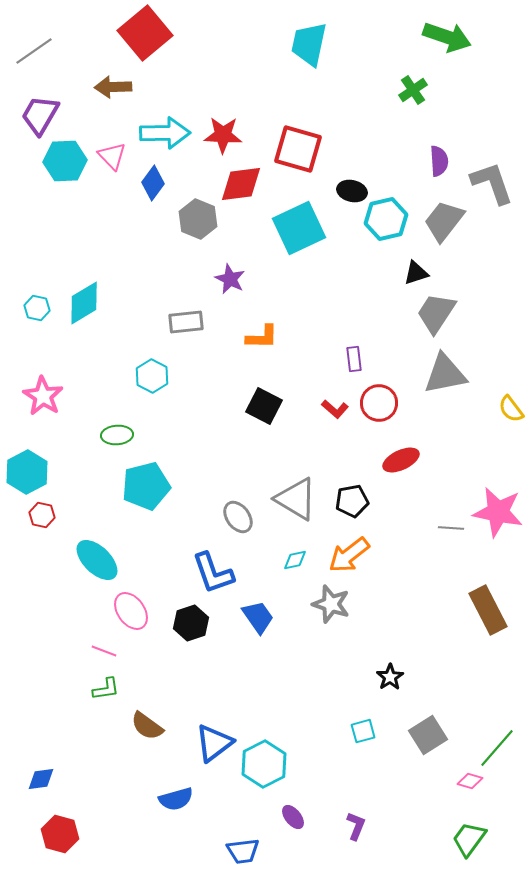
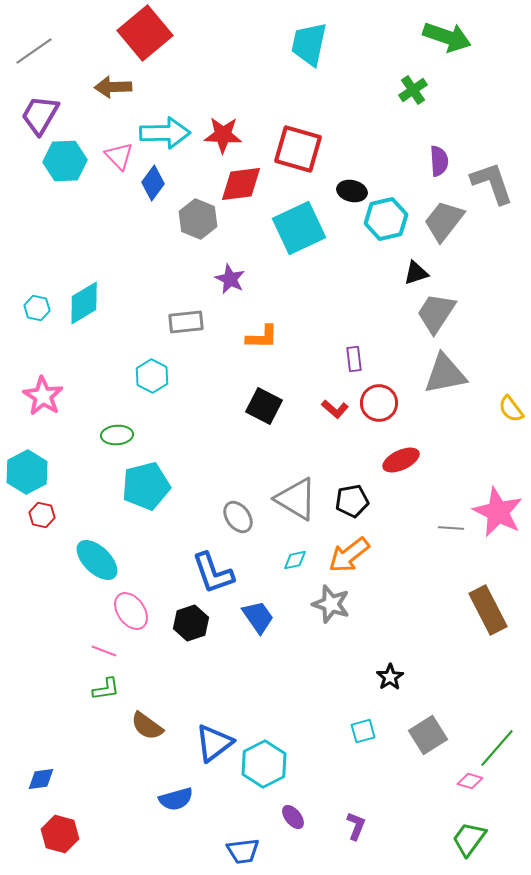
pink triangle at (112, 156): moved 7 px right
pink star at (498, 512): rotated 15 degrees clockwise
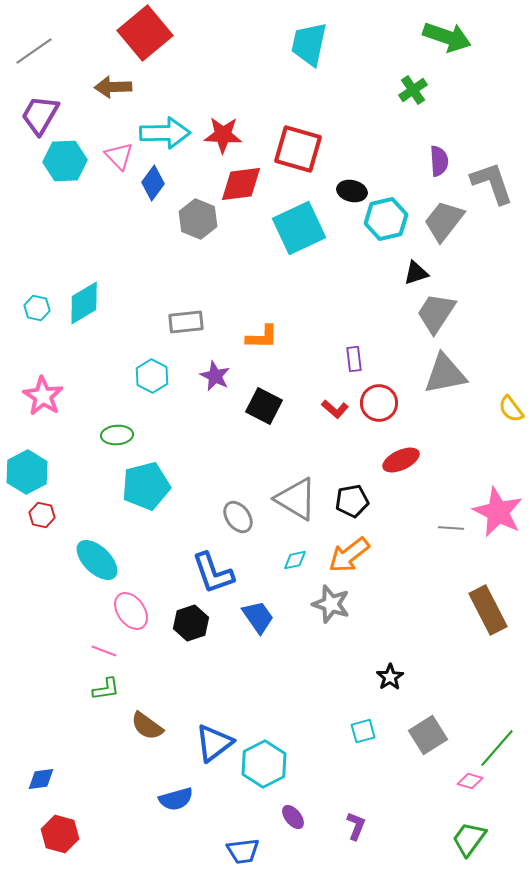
purple star at (230, 279): moved 15 px left, 97 px down
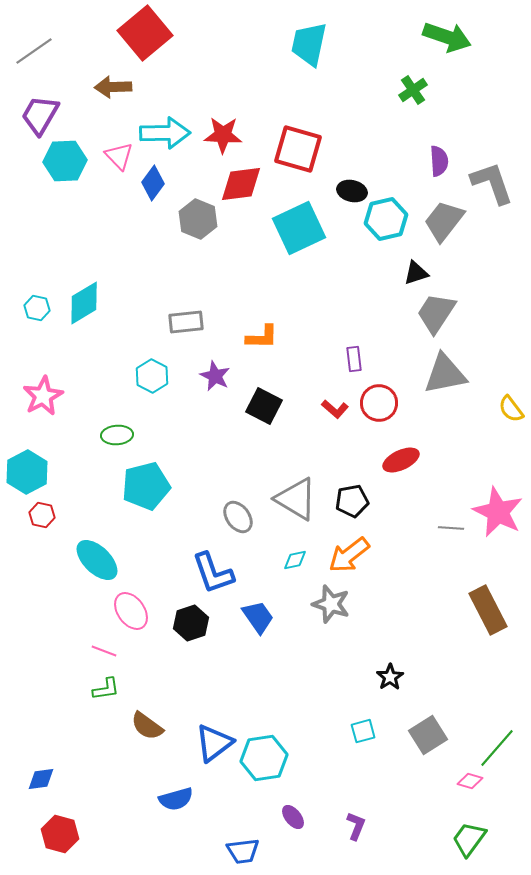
pink star at (43, 396): rotated 12 degrees clockwise
cyan hexagon at (264, 764): moved 6 px up; rotated 18 degrees clockwise
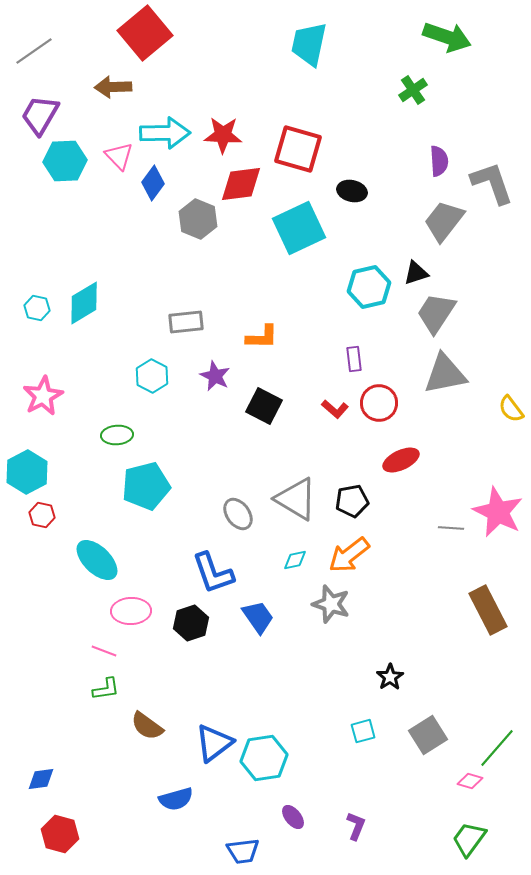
cyan hexagon at (386, 219): moved 17 px left, 68 px down
gray ellipse at (238, 517): moved 3 px up
pink ellipse at (131, 611): rotated 57 degrees counterclockwise
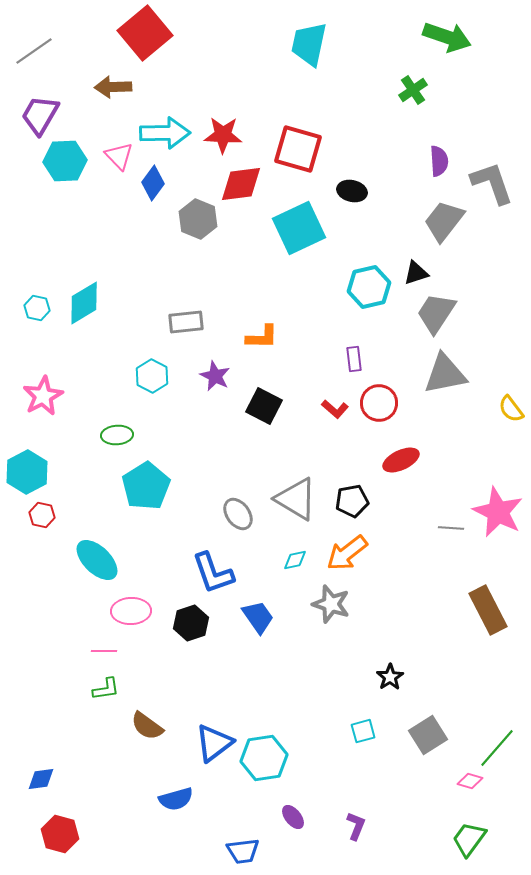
cyan pentagon at (146, 486): rotated 18 degrees counterclockwise
orange arrow at (349, 555): moved 2 px left, 2 px up
pink line at (104, 651): rotated 20 degrees counterclockwise
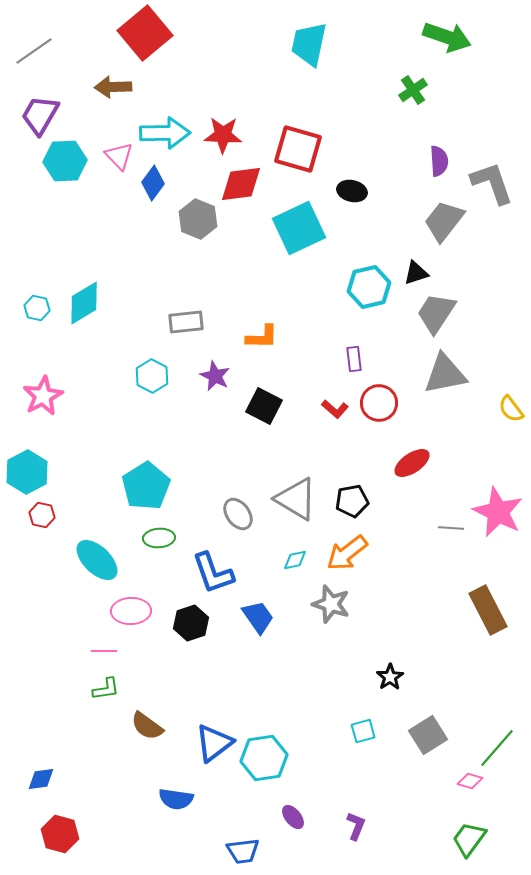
green ellipse at (117, 435): moved 42 px right, 103 px down
red ellipse at (401, 460): moved 11 px right, 3 px down; rotated 9 degrees counterclockwise
blue semicircle at (176, 799): rotated 24 degrees clockwise
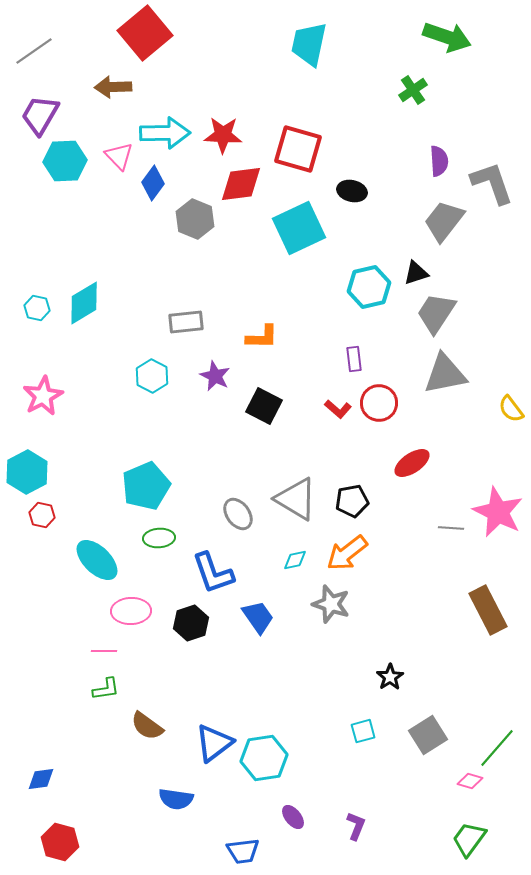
gray hexagon at (198, 219): moved 3 px left
red L-shape at (335, 409): moved 3 px right
cyan pentagon at (146, 486): rotated 9 degrees clockwise
red hexagon at (60, 834): moved 8 px down
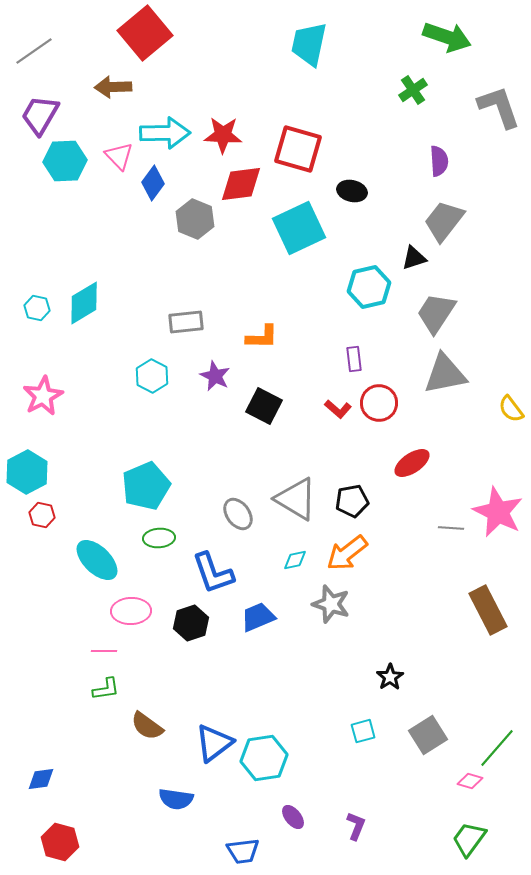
gray L-shape at (492, 183): moved 7 px right, 76 px up
black triangle at (416, 273): moved 2 px left, 15 px up
blue trapezoid at (258, 617): rotated 78 degrees counterclockwise
